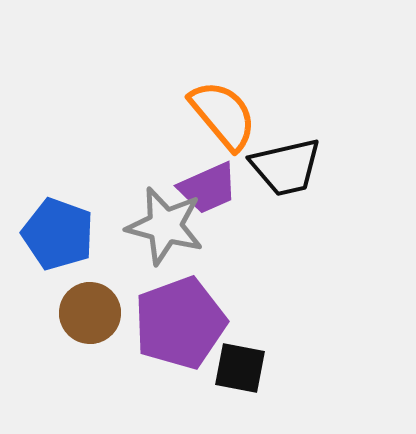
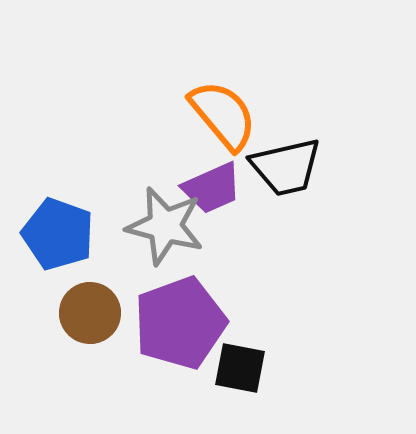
purple trapezoid: moved 4 px right
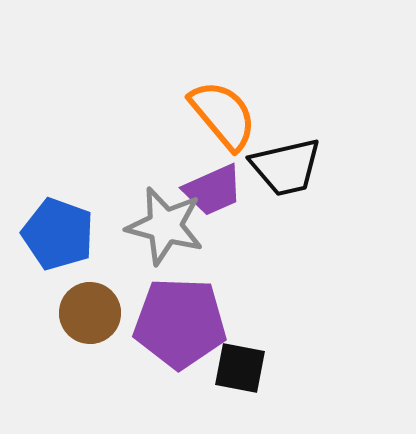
purple trapezoid: moved 1 px right, 2 px down
purple pentagon: rotated 22 degrees clockwise
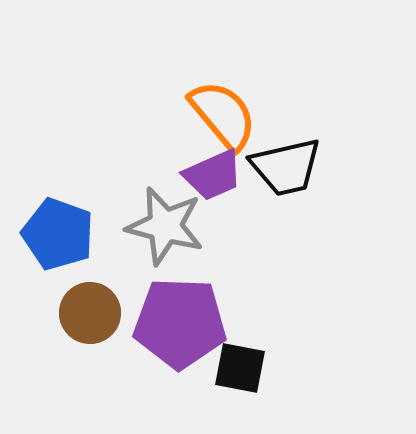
purple trapezoid: moved 15 px up
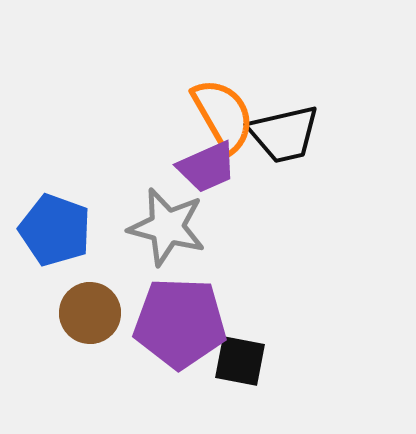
orange semicircle: rotated 10 degrees clockwise
black trapezoid: moved 2 px left, 33 px up
purple trapezoid: moved 6 px left, 8 px up
gray star: moved 2 px right, 1 px down
blue pentagon: moved 3 px left, 4 px up
black square: moved 7 px up
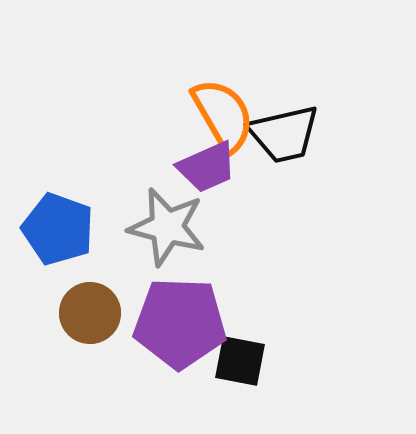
blue pentagon: moved 3 px right, 1 px up
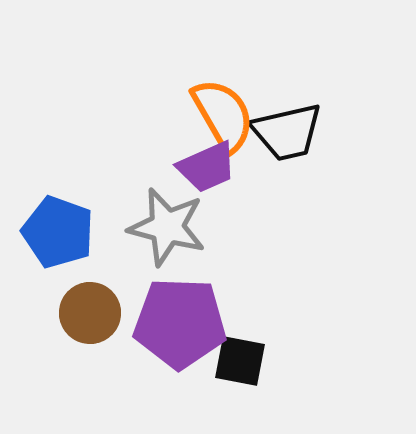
black trapezoid: moved 3 px right, 2 px up
blue pentagon: moved 3 px down
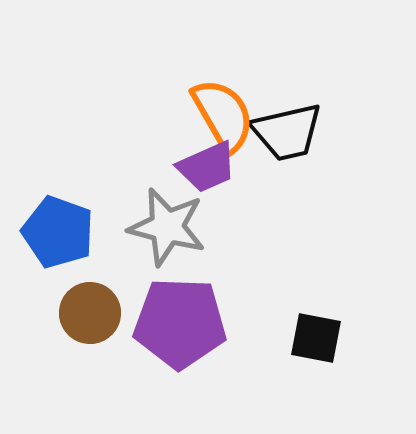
black square: moved 76 px right, 23 px up
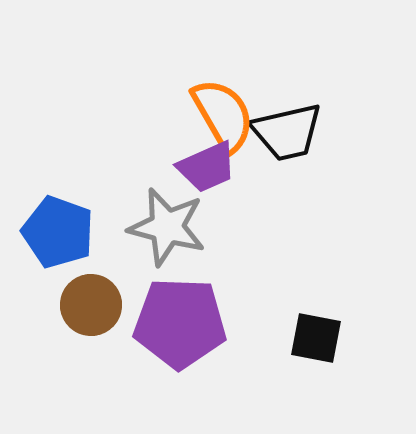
brown circle: moved 1 px right, 8 px up
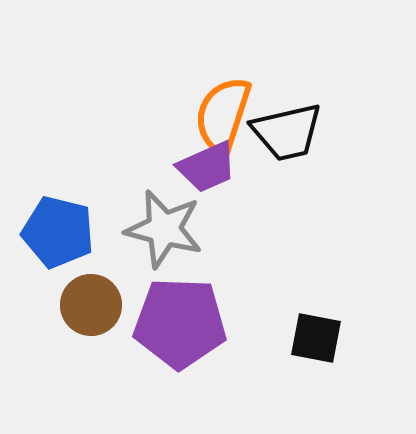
orange semicircle: rotated 132 degrees counterclockwise
gray star: moved 3 px left, 2 px down
blue pentagon: rotated 6 degrees counterclockwise
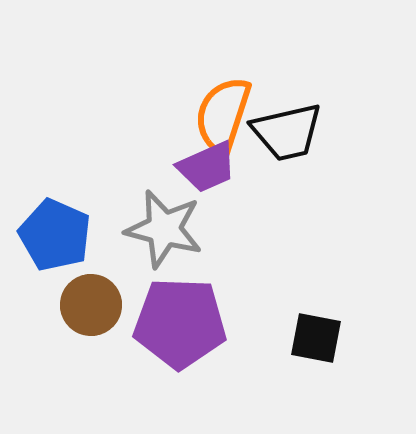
blue pentagon: moved 3 px left, 3 px down; rotated 10 degrees clockwise
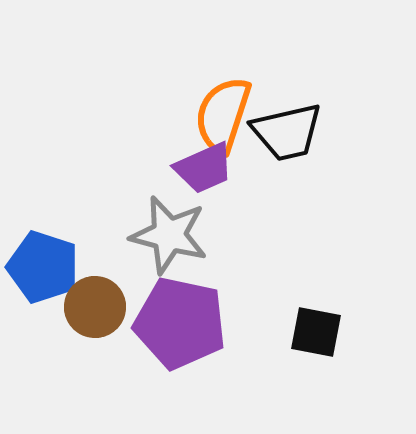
purple trapezoid: moved 3 px left, 1 px down
gray star: moved 5 px right, 6 px down
blue pentagon: moved 12 px left, 32 px down; rotated 6 degrees counterclockwise
brown circle: moved 4 px right, 2 px down
purple pentagon: rotated 10 degrees clockwise
black square: moved 6 px up
